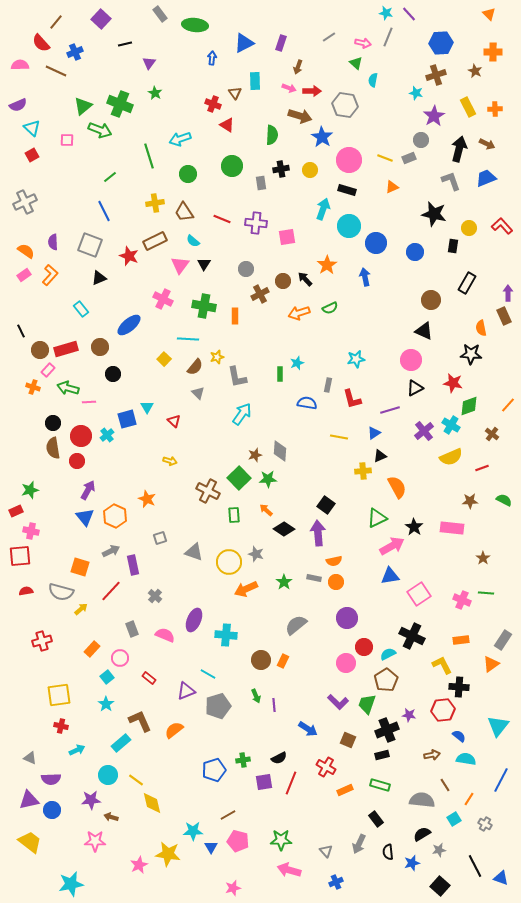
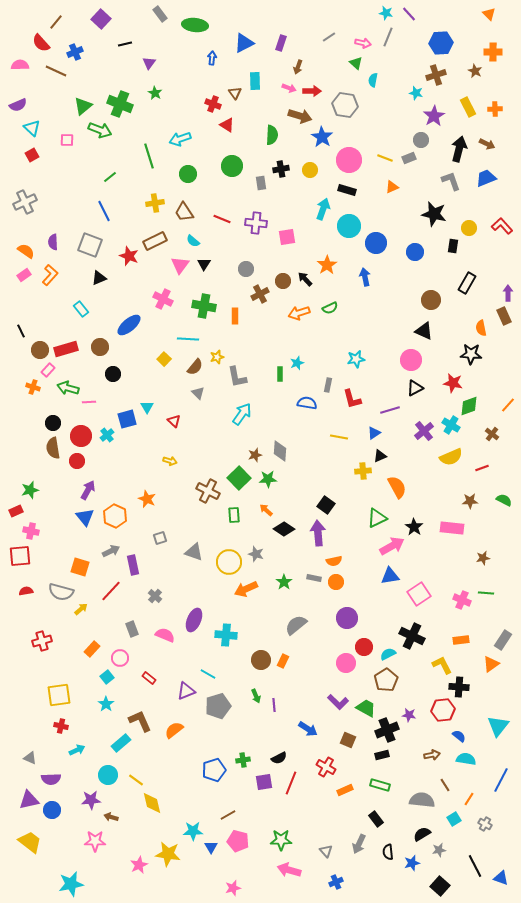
brown star at (483, 558): rotated 24 degrees clockwise
green trapezoid at (367, 704): moved 1 px left, 4 px down; rotated 100 degrees clockwise
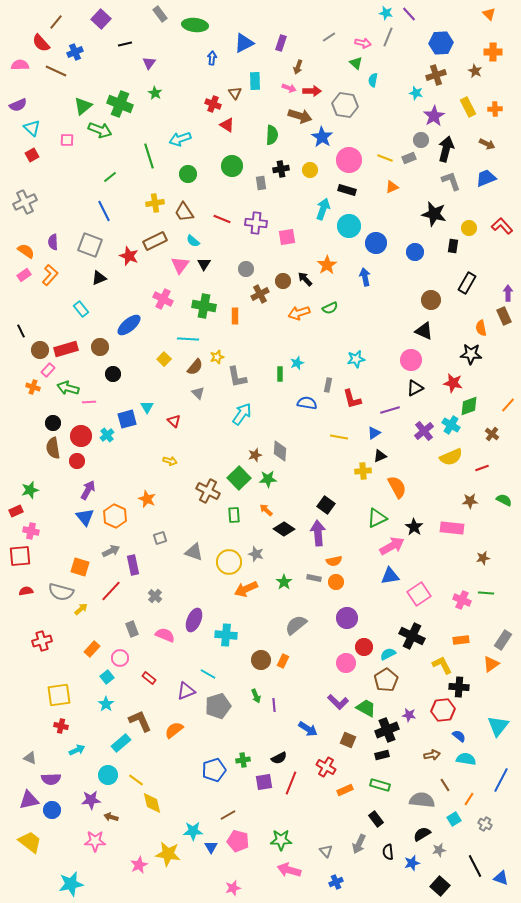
black arrow at (459, 149): moved 13 px left
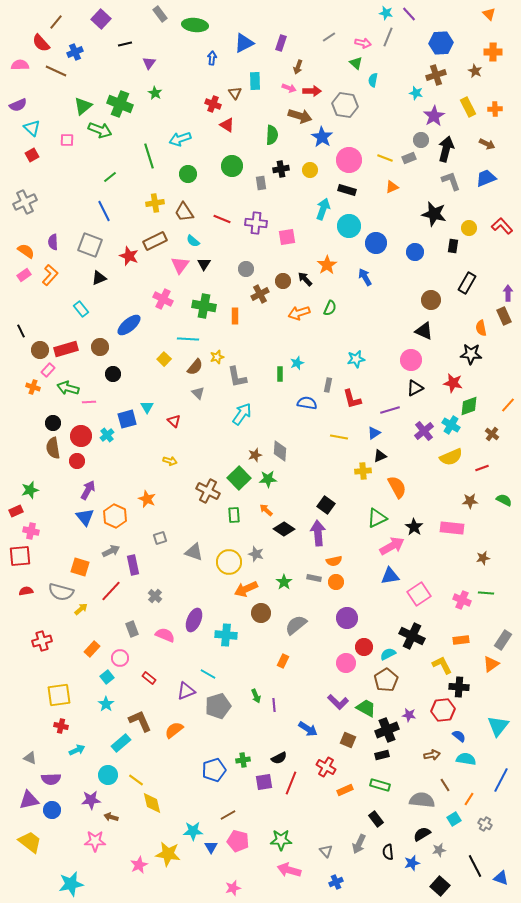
blue arrow at (365, 277): rotated 18 degrees counterclockwise
green semicircle at (330, 308): rotated 42 degrees counterclockwise
brown circle at (261, 660): moved 47 px up
